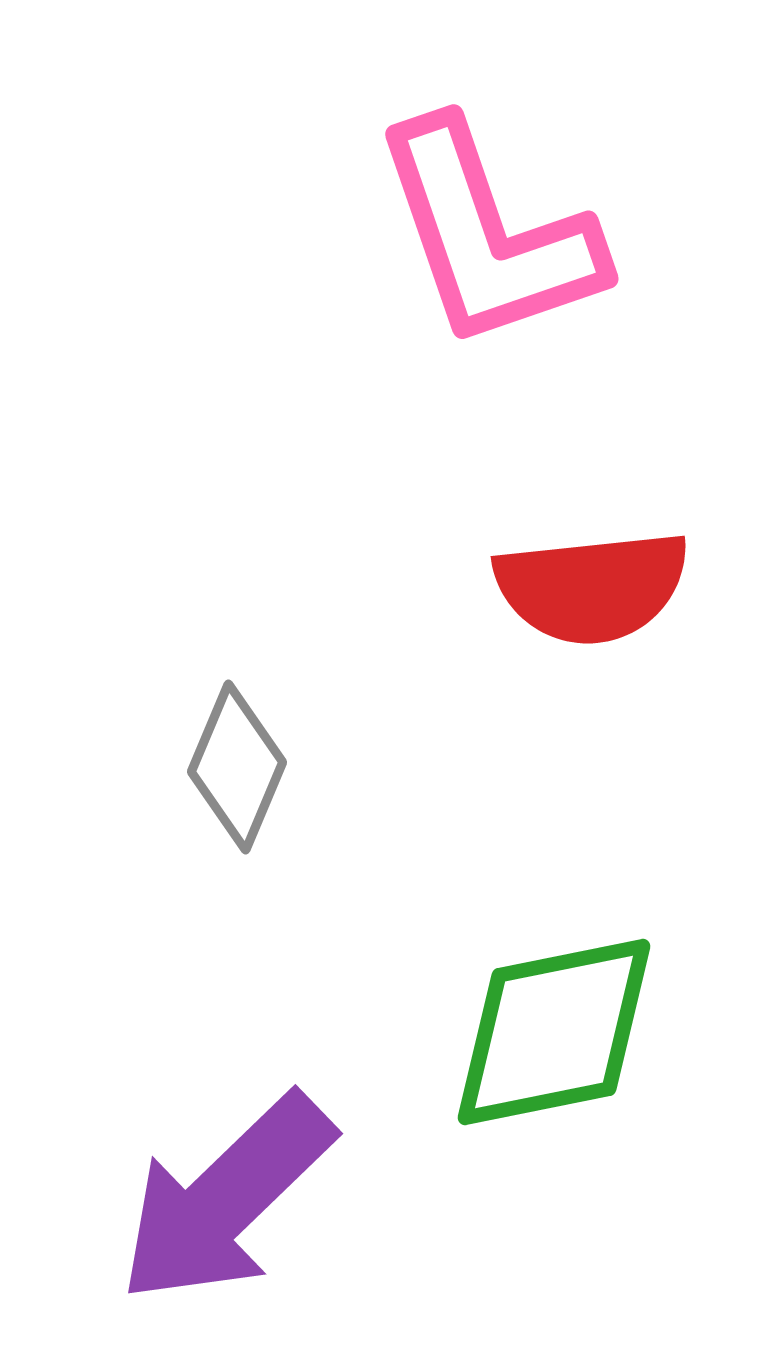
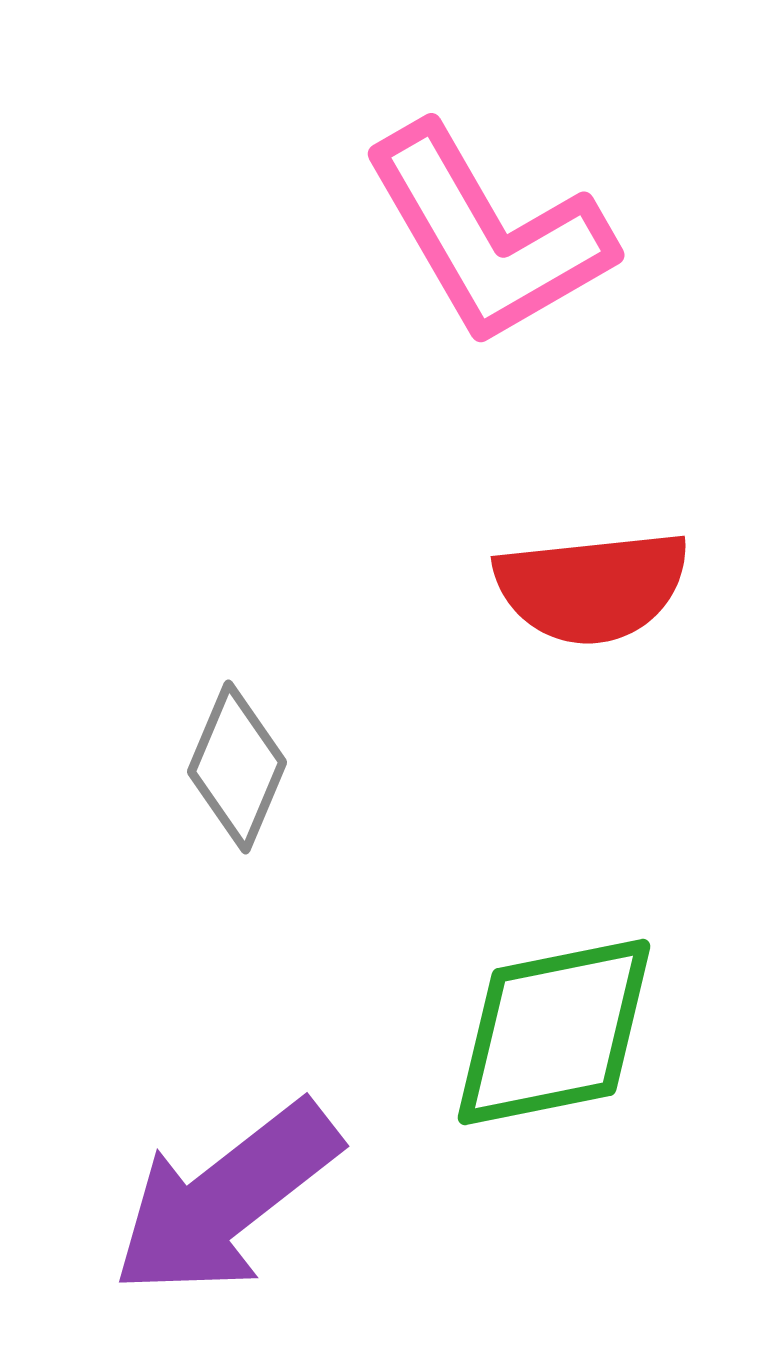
pink L-shape: rotated 11 degrees counterclockwise
purple arrow: rotated 6 degrees clockwise
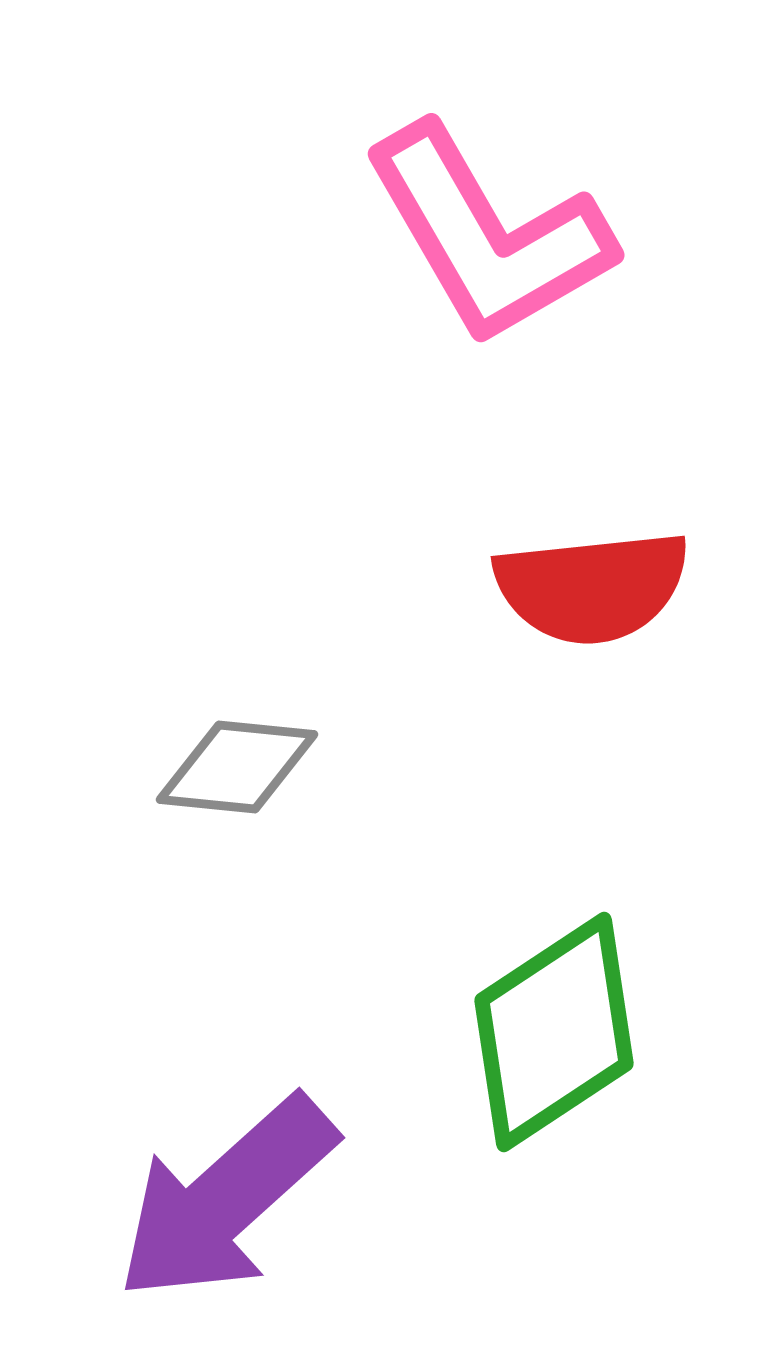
gray diamond: rotated 73 degrees clockwise
green diamond: rotated 22 degrees counterclockwise
purple arrow: rotated 4 degrees counterclockwise
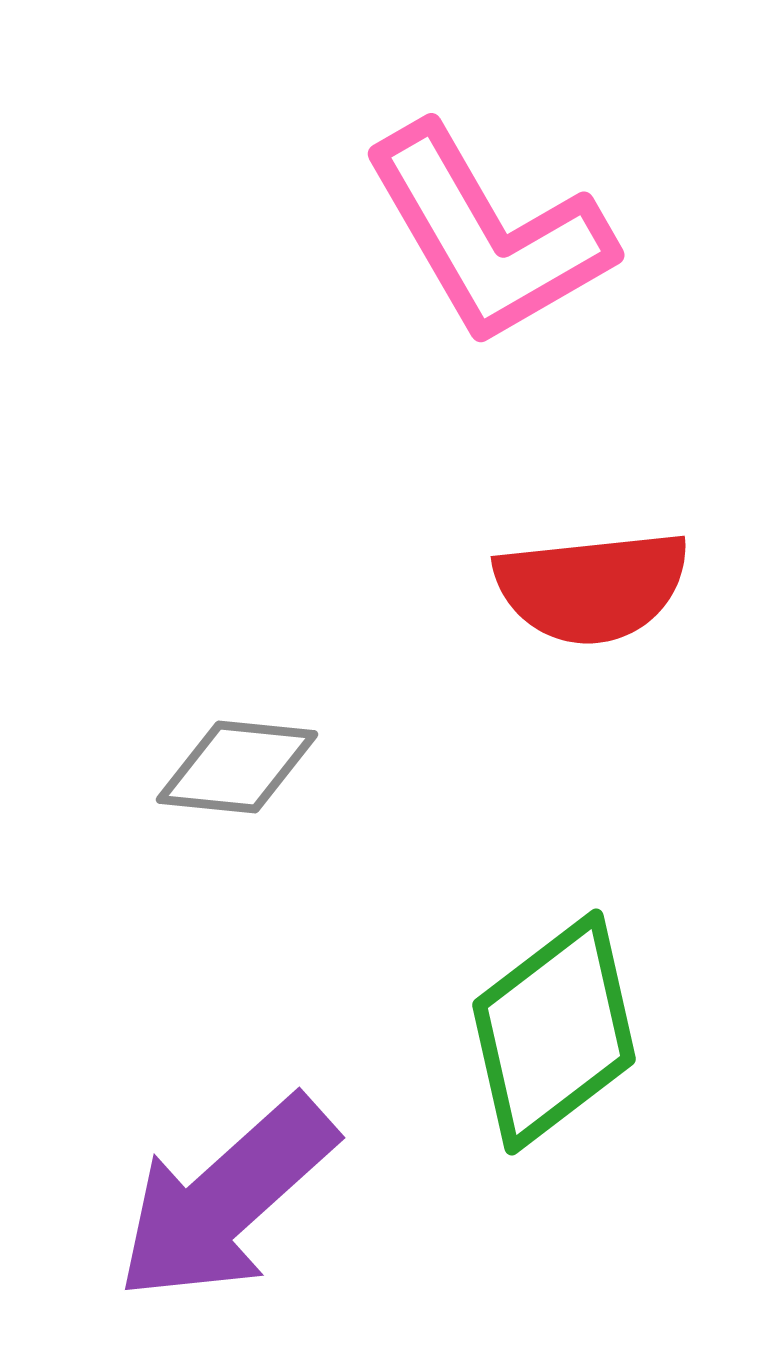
green diamond: rotated 4 degrees counterclockwise
